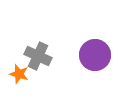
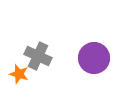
purple circle: moved 1 px left, 3 px down
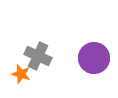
orange star: moved 2 px right
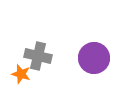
gray cross: rotated 12 degrees counterclockwise
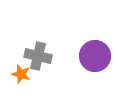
purple circle: moved 1 px right, 2 px up
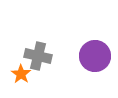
orange star: rotated 18 degrees clockwise
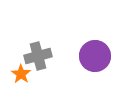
gray cross: rotated 28 degrees counterclockwise
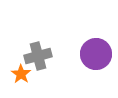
purple circle: moved 1 px right, 2 px up
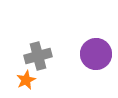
orange star: moved 5 px right, 6 px down; rotated 12 degrees clockwise
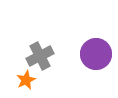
gray cross: moved 2 px right; rotated 12 degrees counterclockwise
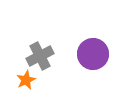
purple circle: moved 3 px left
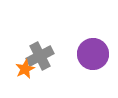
orange star: moved 1 px left, 11 px up
